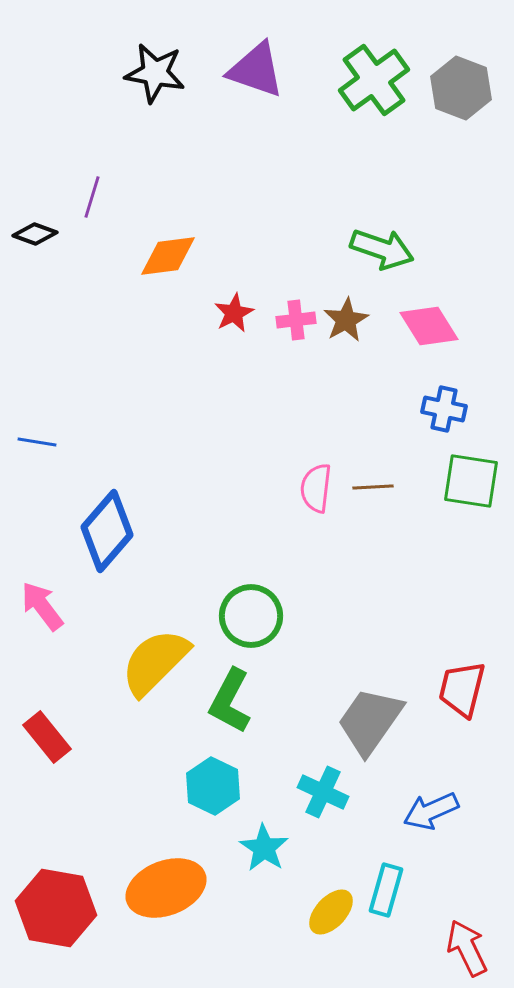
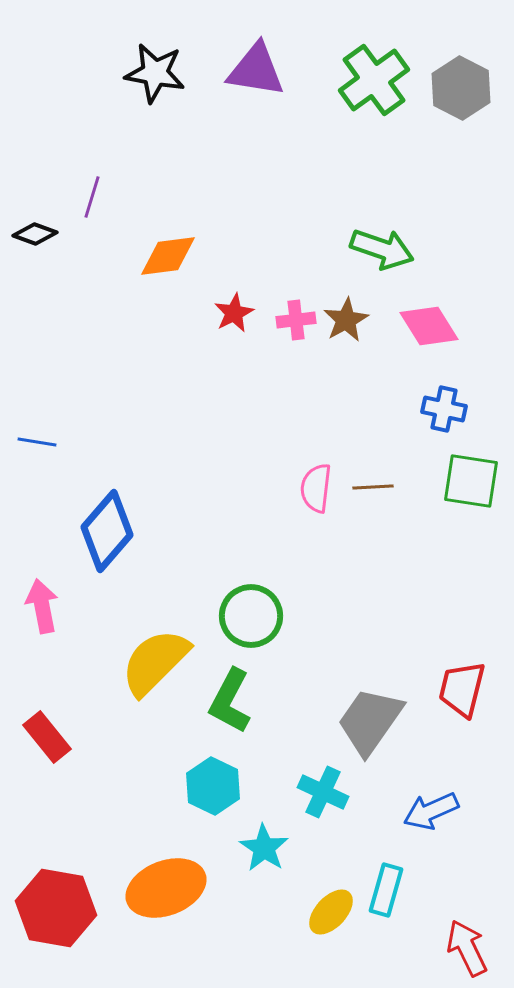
purple triangle: rotated 10 degrees counterclockwise
gray hexagon: rotated 6 degrees clockwise
pink arrow: rotated 26 degrees clockwise
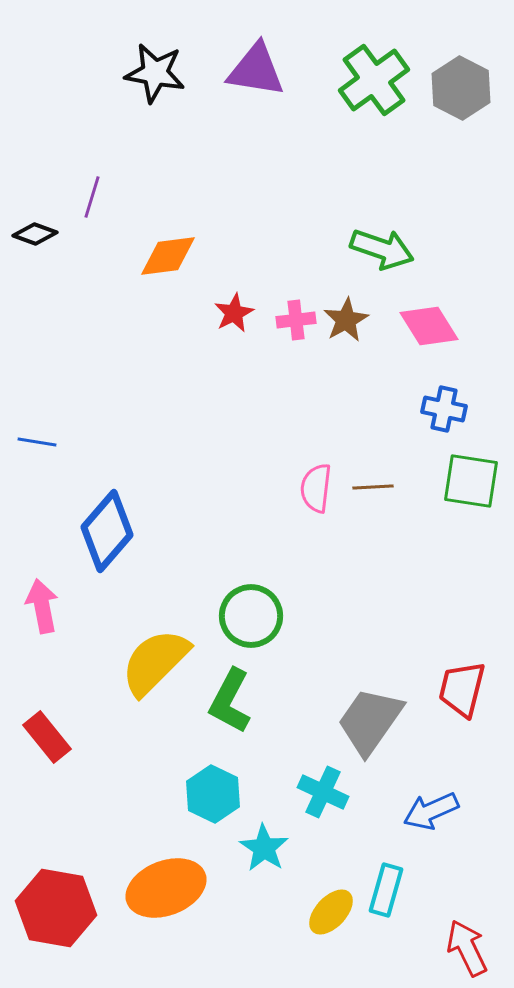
cyan hexagon: moved 8 px down
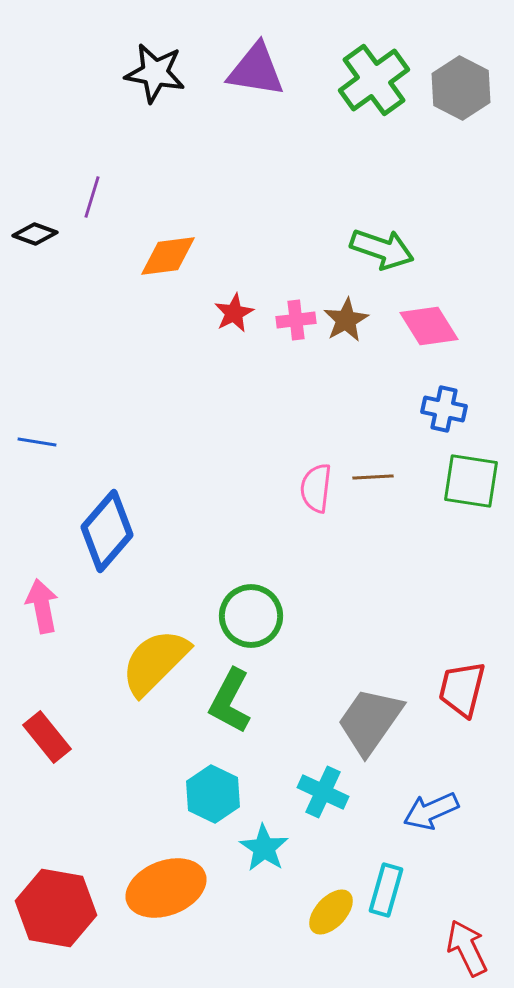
brown line: moved 10 px up
